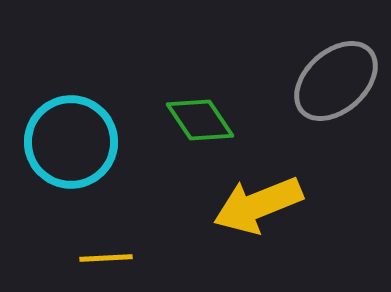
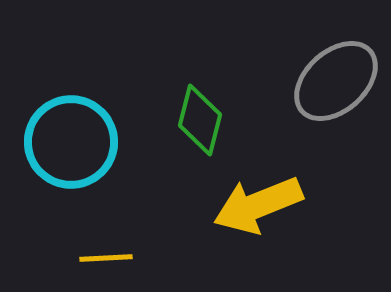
green diamond: rotated 48 degrees clockwise
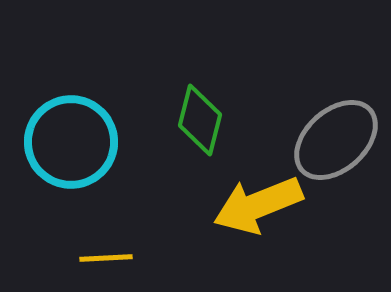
gray ellipse: moved 59 px down
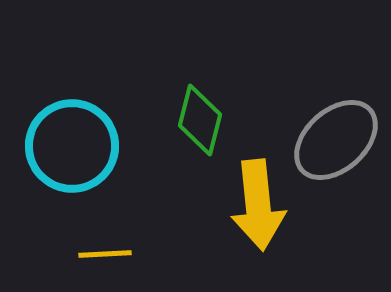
cyan circle: moved 1 px right, 4 px down
yellow arrow: rotated 74 degrees counterclockwise
yellow line: moved 1 px left, 4 px up
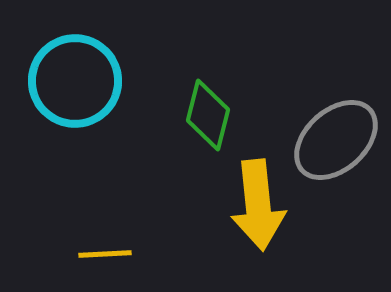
green diamond: moved 8 px right, 5 px up
cyan circle: moved 3 px right, 65 px up
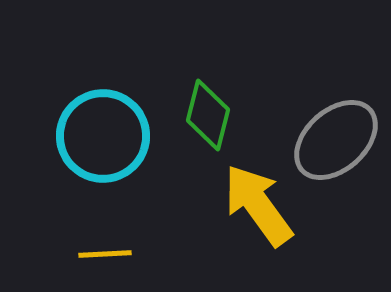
cyan circle: moved 28 px right, 55 px down
yellow arrow: rotated 150 degrees clockwise
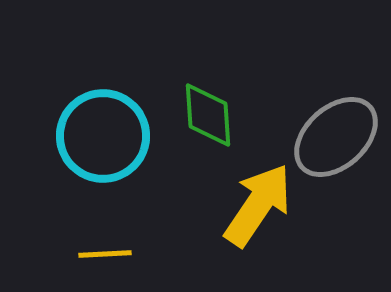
green diamond: rotated 18 degrees counterclockwise
gray ellipse: moved 3 px up
yellow arrow: rotated 70 degrees clockwise
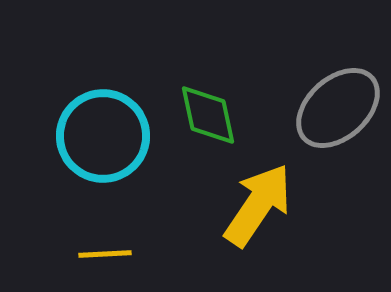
green diamond: rotated 8 degrees counterclockwise
gray ellipse: moved 2 px right, 29 px up
